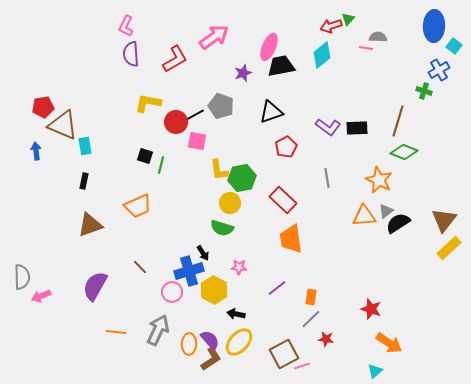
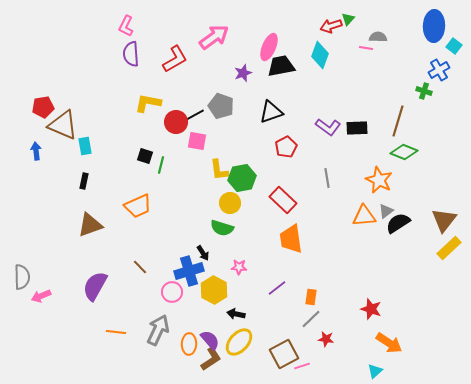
cyan diamond at (322, 55): moved 2 px left; rotated 32 degrees counterclockwise
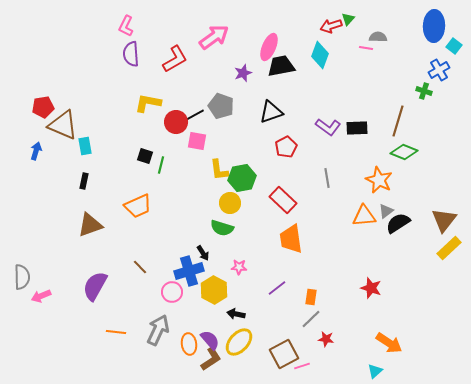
blue arrow at (36, 151): rotated 24 degrees clockwise
red star at (371, 309): moved 21 px up
orange ellipse at (189, 344): rotated 10 degrees counterclockwise
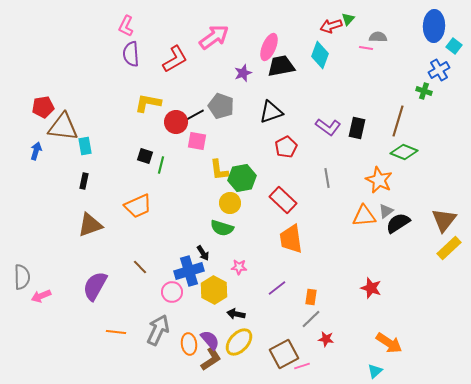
brown triangle at (63, 125): moved 2 px down; rotated 16 degrees counterclockwise
black rectangle at (357, 128): rotated 75 degrees counterclockwise
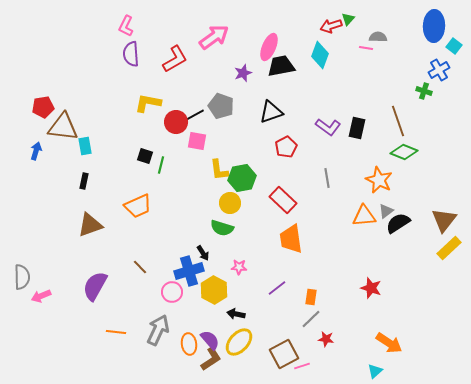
brown line at (398, 121): rotated 36 degrees counterclockwise
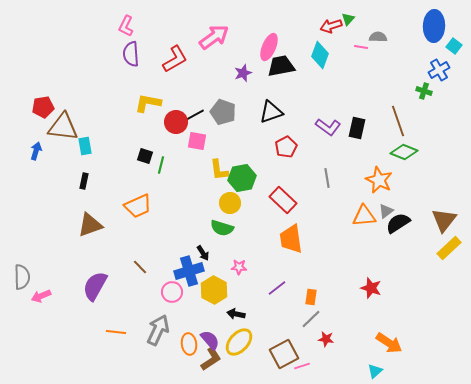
pink line at (366, 48): moved 5 px left, 1 px up
gray pentagon at (221, 106): moved 2 px right, 6 px down
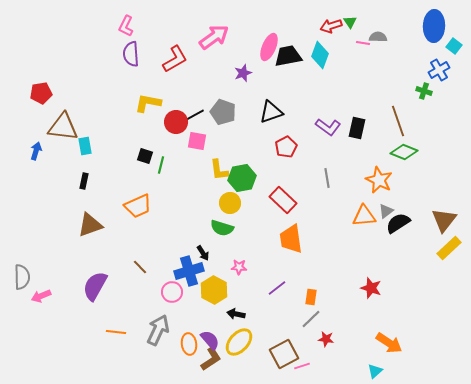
green triangle at (348, 19): moved 2 px right, 3 px down; rotated 16 degrees counterclockwise
pink line at (361, 47): moved 2 px right, 4 px up
black trapezoid at (281, 66): moved 7 px right, 10 px up
red pentagon at (43, 107): moved 2 px left, 14 px up
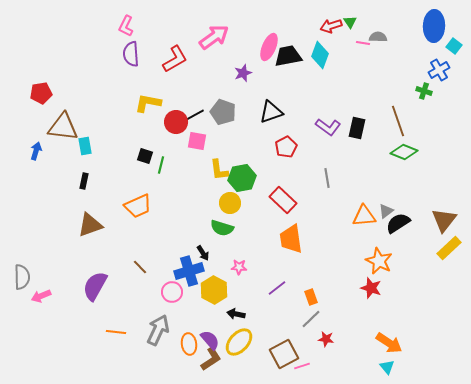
orange star at (379, 180): moved 81 px down
orange rectangle at (311, 297): rotated 28 degrees counterclockwise
cyan triangle at (375, 371): moved 12 px right, 4 px up; rotated 28 degrees counterclockwise
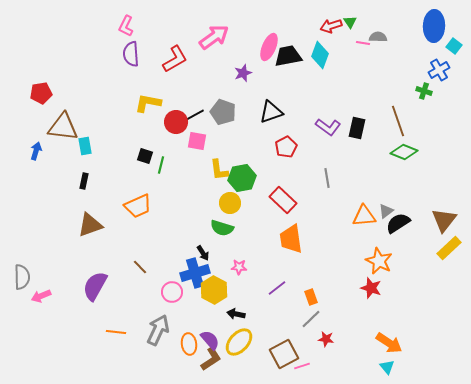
blue cross at (189, 271): moved 6 px right, 2 px down
